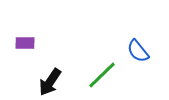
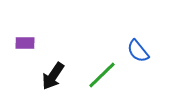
black arrow: moved 3 px right, 6 px up
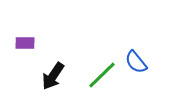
blue semicircle: moved 2 px left, 11 px down
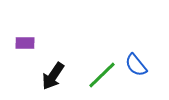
blue semicircle: moved 3 px down
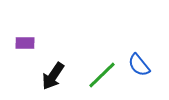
blue semicircle: moved 3 px right
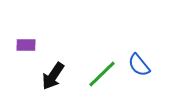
purple rectangle: moved 1 px right, 2 px down
green line: moved 1 px up
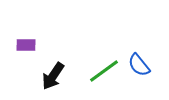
green line: moved 2 px right, 3 px up; rotated 8 degrees clockwise
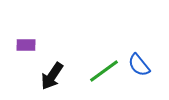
black arrow: moved 1 px left
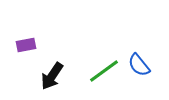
purple rectangle: rotated 12 degrees counterclockwise
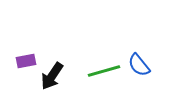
purple rectangle: moved 16 px down
green line: rotated 20 degrees clockwise
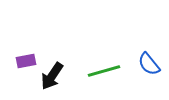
blue semicircle: moved 10 px right, 1 px up
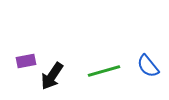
blue semicircle: moved 1 px left, 2 px down
